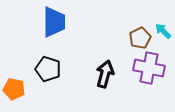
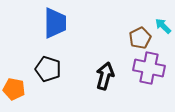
blue trapezoid: moved 1 px right, 1 px down
cyan arrow: moved 5 px up
black arrow: moved 2 px down
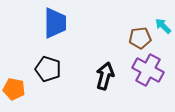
brown pentagon: rotated 20 degrees clockwise
purple cross: moved 1 px left, 2 px down; rotated 16 degrees clockwise
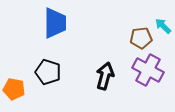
brown pentagon: moved 1 px right
black pentagon: moved 3 px down
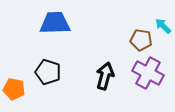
blue trapezoid: rotated 92 degrees counterclockwise
brown pentagon: moved 2 px down; rotated 15 degrees clockwise
purple cross: moved 3 px down
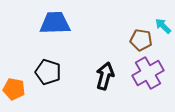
purple cross: rotated 32 degrees clockwise
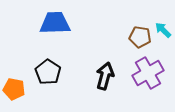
cyan arrow: moved 4 px down
brown pentagon: moved 1 px left, 3 px up
black pentagon: rotated 15 degrees clockwise
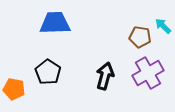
cyan arrow: moved 4 px up
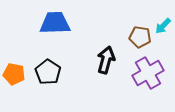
cyan arrow: rotated 90 degrees counterclockwise
black arrow: moved 1 px right, 16 px up
orange pentagon: moved 15 px up
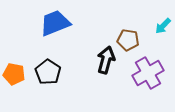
blue trapezoid: rotated 20 degrees counterclockwise
brown pentagon: moved 12 px left, 3 px down
